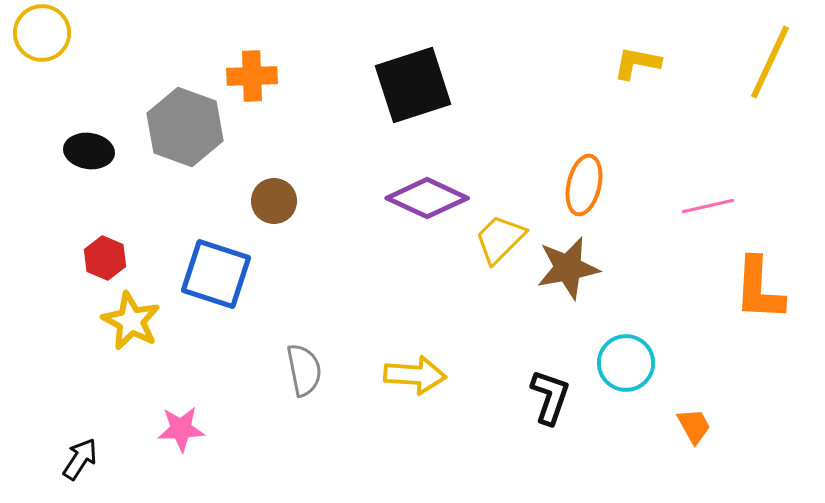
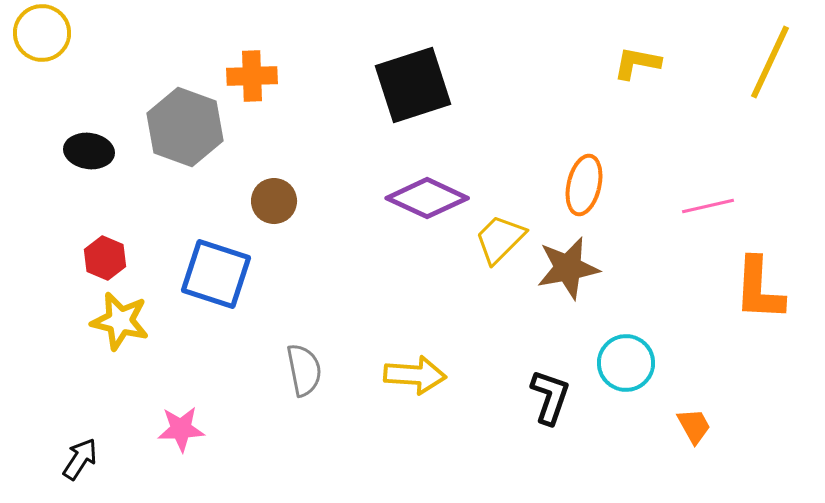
yellow star: moved 11 px left; rotated 14 degrees counterclockwise
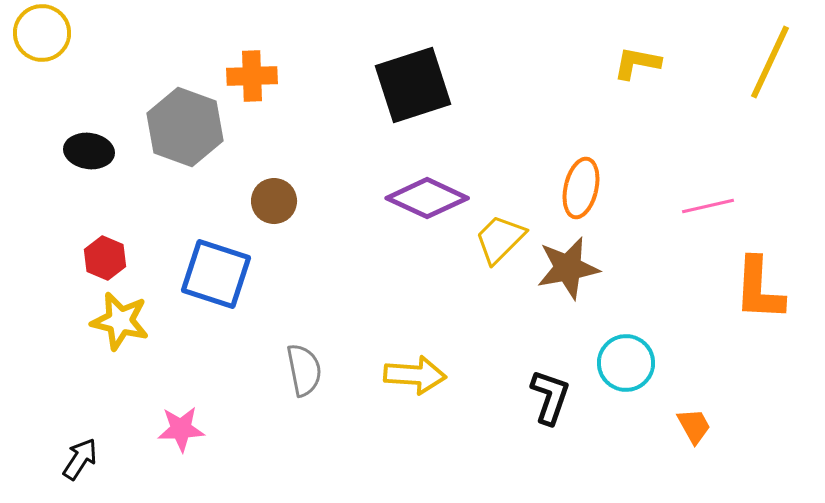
orange ellipse: moved 3 px left, 3 px down
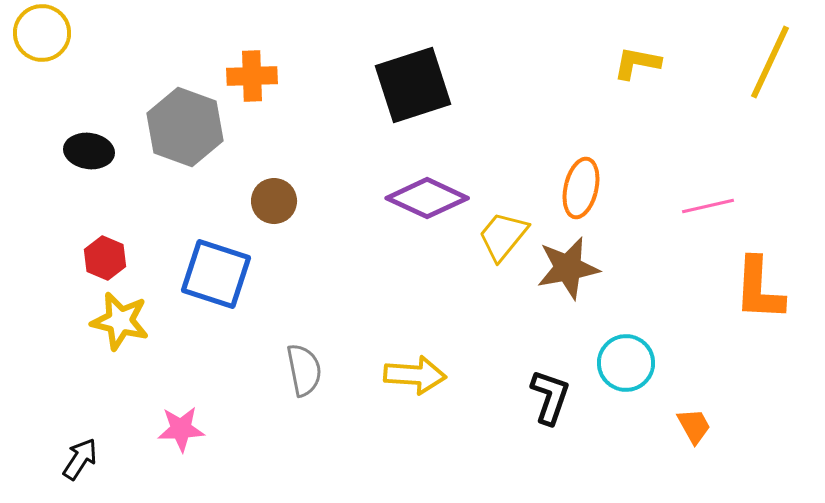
yellow trapezoid: moved 3 px right, 3 px up; rotated 6 degrees counterclockwise
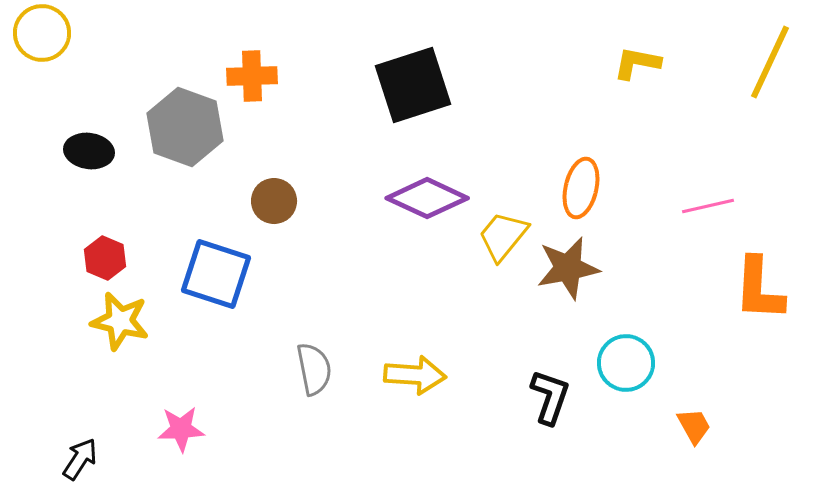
gray semicircle: moved 10 px right, 1 px up
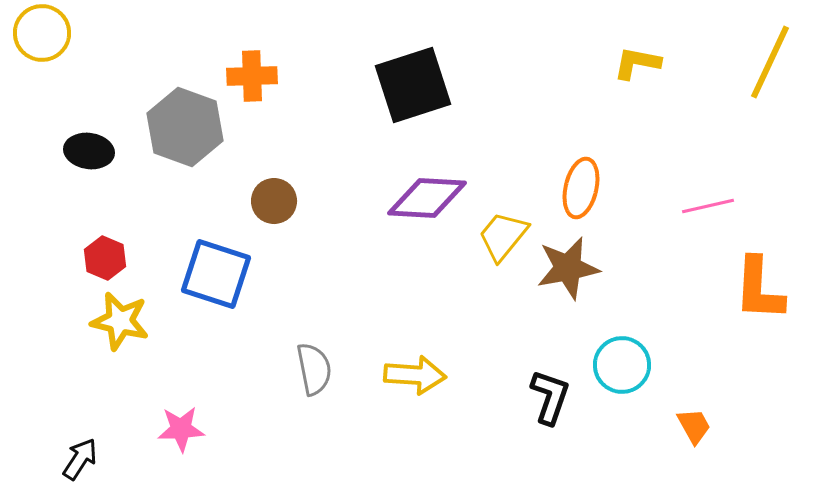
purple diamond: rotated 22 degrees counterclockwise
cyan circle: moved 4 px left, 2 px down
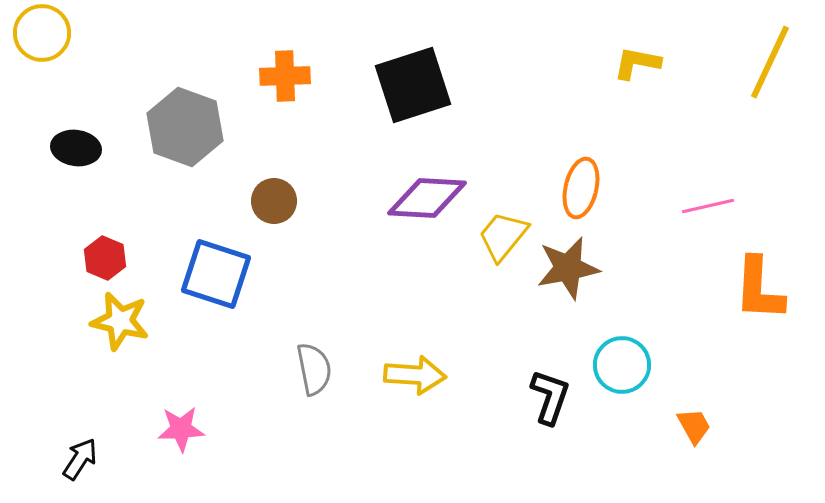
orange cross: moved 33 px right
black ellipse: moved 13 px left, 3 px up
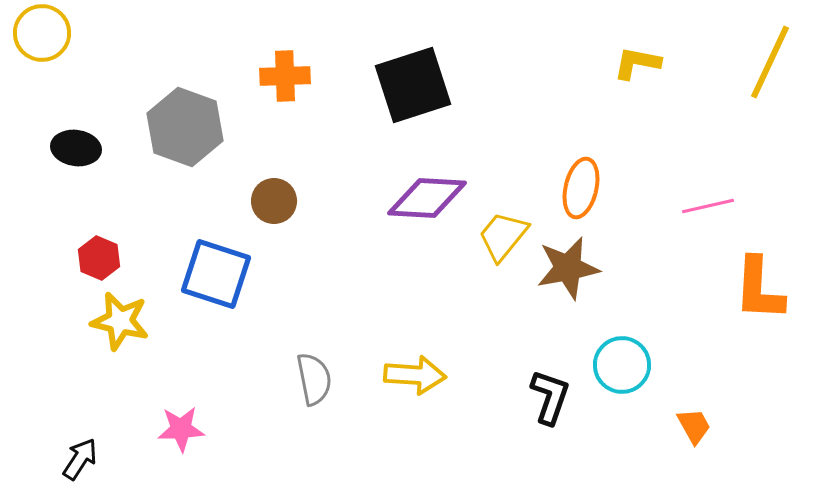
red hexagon: moved 6 px left
gray semicircle: moved 10 px down
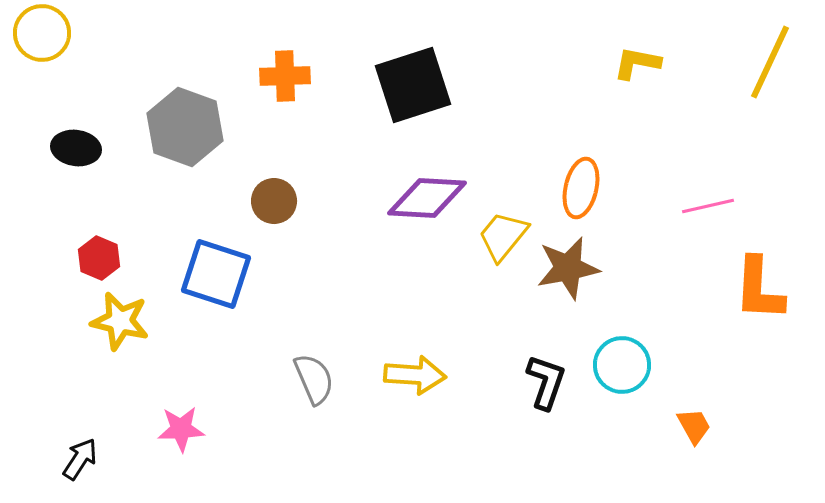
gray semicircle: rotated 12 degrees counterclockwise
black L-shape: moved 4 px left, 15 px up
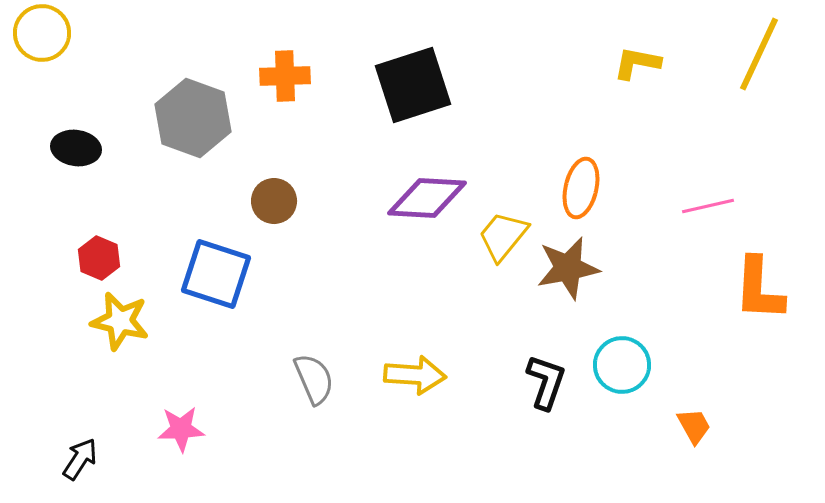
yellow line: moved 11 px left, 8 px up
gray hexagon: moved 8 px right, 9 px up
